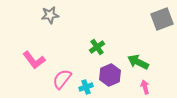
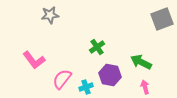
green arrow: moved 3 px right
purple hexagon: rotated 25 degrees counterclockwise
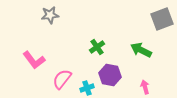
green arrow: moved 12 px up
cyan cross: moved 1 px right, 1 px down
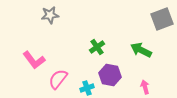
pink semicircle: moved 4 px left
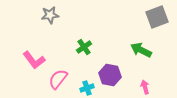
gray square: moved 5 px left, 2 px up
green cross: moved 13 px left
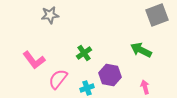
gray square: moved 2 px up
green cross: moved 6 px down
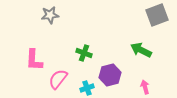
green cross: rotated 35 degrees counterclockwise
pink L-shape: rotated 40 degrees clockwise
purple hexagon: rotated 25 degrees counterclockwise
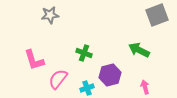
green arrow: moved 2 px left
pink L-shape: rotated 20 degrees counterclockwise
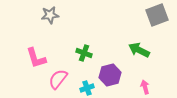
pink L-shape: moved 2 px right, 2 px up
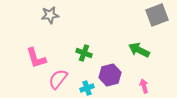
pink arrow: moved 1 px left, 1 px up
